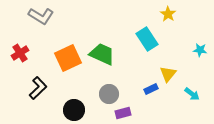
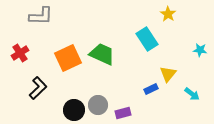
gray L-shape: rotated 30 degrees counterclockwise
gray circle: moved 11 px left, 11 px down
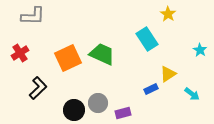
gray L-shape: moved 8 px left
cyan star: rotated 24 degrees clockwise
yellow triangle: rotated 18 degrees clockwise
gray circle: moved 2 px up
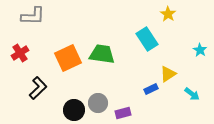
green trapezoid: rotated 16 degrees counterclockwise
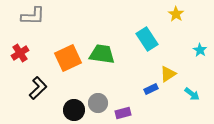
yellow star: moved 8 px right
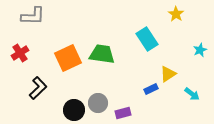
cyan star: rotated 16 degrees clockwise
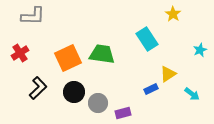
yellow star: moved 3 px left
black circle: moved 18 px up
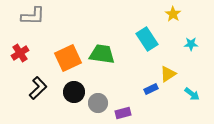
cyan star: moved 9 px left, 6 px up; rotated 24 degrees clockwise
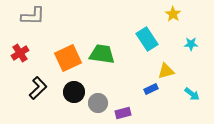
yellow triangle: moved 2 px left, 3 px up; rotated 18 degrees clockwise
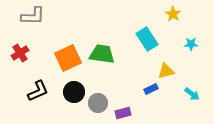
black L-shape: moved 3 px down; rotated 20 degrees clockwise
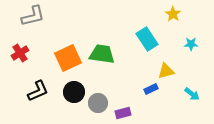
gray L-shape: rotated 15 degrees counterclockwise
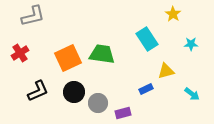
blue rectangle: moved 5 px left
